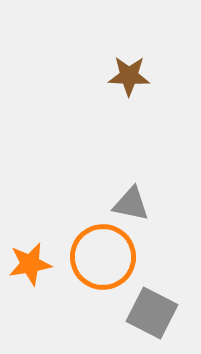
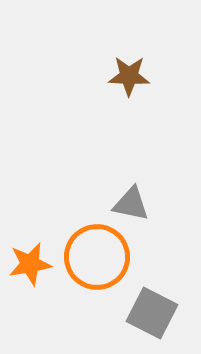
orange circle: moved 6 px left
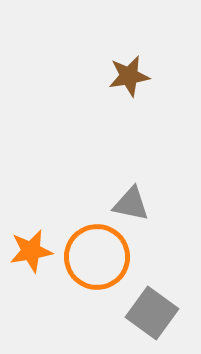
brown star: rotated 12 degrees counterclockwise
orange star: moved 1 px right, 13 px up
gray square: rotated 9 degrees clockwise
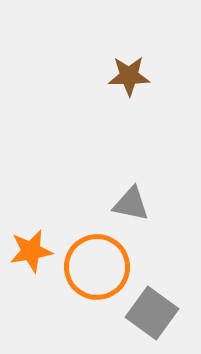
brown star: rotated 9 degrees clockwise
orange circle: moved 10 px down
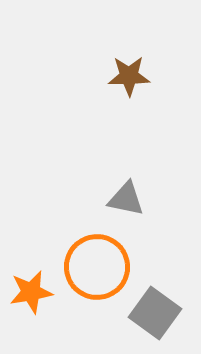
gray triangle: moved 5 px left, 5 px up
orange star: moved 41 px down
gray square: moved 3 px right
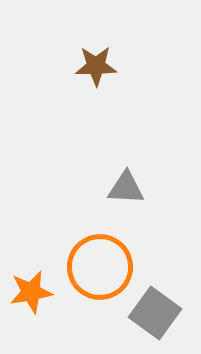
brown star: moved 33 px left, 10 px up
gray triangle: moved 11 px up; rotated 9 degrees counterclockwise
orange circle: moved 3 px right
